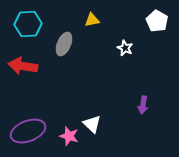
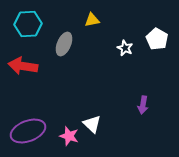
white pentagon: moved 18 px down
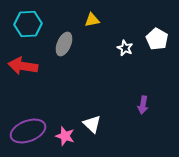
pink star: moved 4 px left
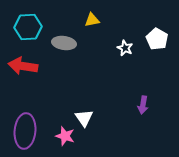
cyan hexagon: moved 3 px down
gray ellipse: moved 1 px up; rotated 75 degrees clockwise
white triangle: moved 8 px left, 6 px up; rotated 12 degrees clockwise
purple ellipse: moved 3 px left; rotated 64 degrees counterclockwise
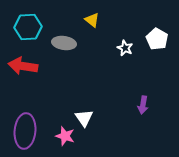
yellow triangle: rotated 49 degrees clockwise
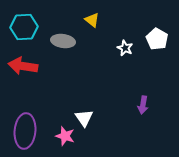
cyan hexagon: moved 4 px left
gray ellipse: moved 1 px left, 2 px up
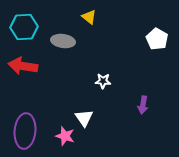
yellow triangle: moved 3 px left, 3 px up
white star: moved 22 px left, 33 px down; rotated 21 degrees counterclockwise
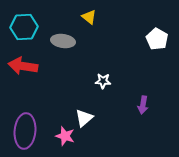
white triangle: rotated 24 degrees clockwise
